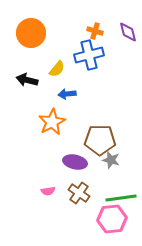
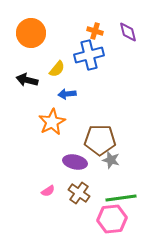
pink semicircle: rotated 24 degrees counterclockwise
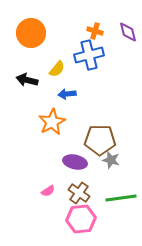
pink hexagon: moved 31 px left
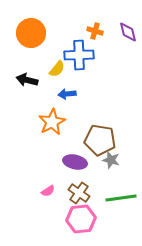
blue cross: moved 10 px left; rotated 12 degrees clockwise
brown pentagon: rotated 8 degrees clockwise
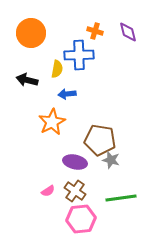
yellow semicircle: rotated 30 degrees counterclockwise
brown cross: moved 4 px left, 2 px up
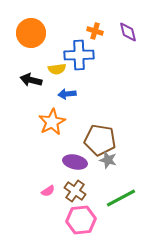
yellow semicircle: rotated 72 degrees clockwise
black arrow: moved 4 px right
gray star: moved 3 px left
green line: rotated 20 degrees counterclockwise
pink hexagon: moved 1 px down
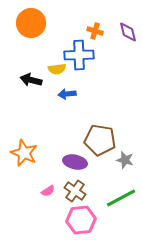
orange circle: moved 10 px up
orange star: moved 28 px left, 31 px down; rotated 20 degrees counterclockwise
gray star: moved 17 px right
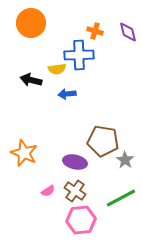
brown pentagon: moved 3 px right, 1 px down
gray star: rotated 18 degrees clockwise
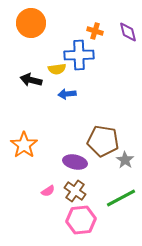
orange star: moved 8 px up; rotated 12 degrees clockwise
